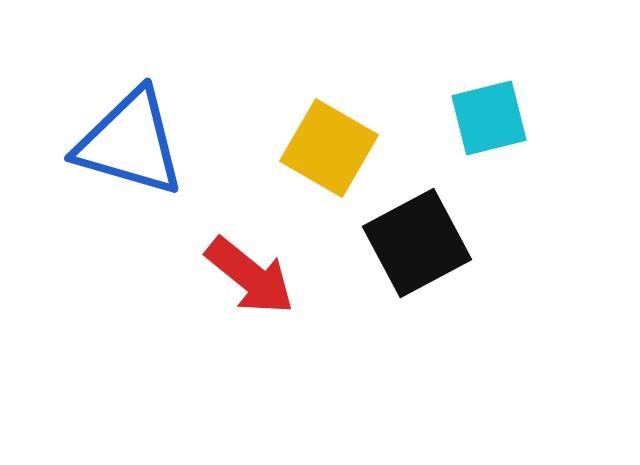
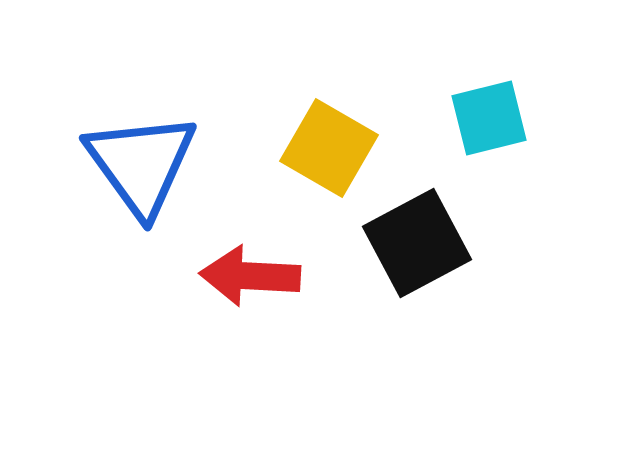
blue triangle: moved 11 px right, 21 px down; rotated 38 degrees clockwise
red arrow: rotated 144 degrees clockwise
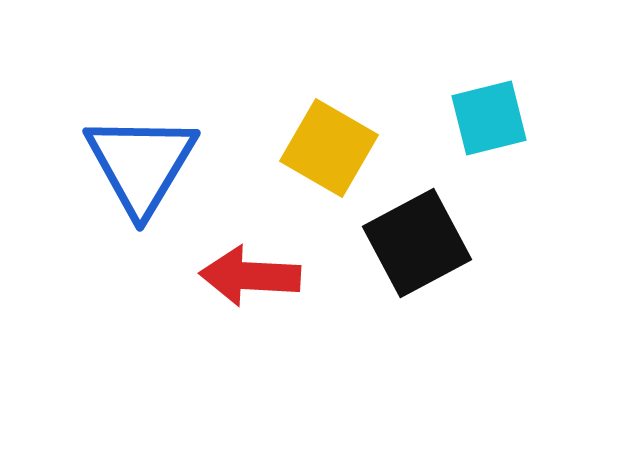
blue triangle: rotated 7 degrees clockwise
